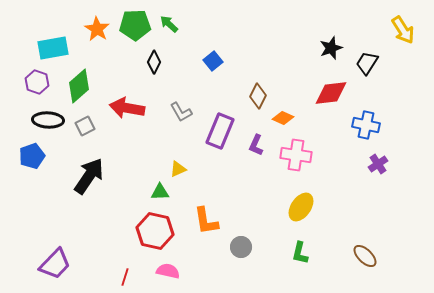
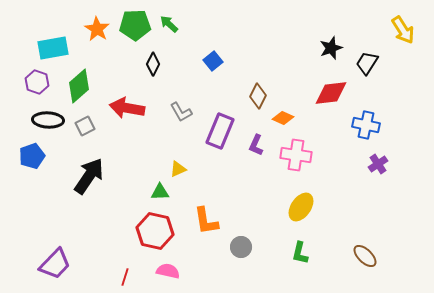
black diamond: moved 1 px left, 2 px down
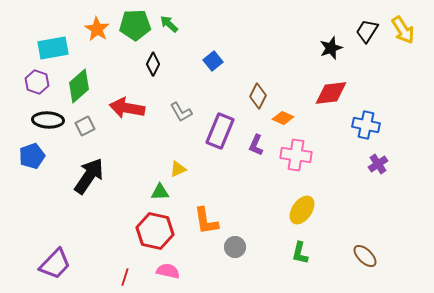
black trapezoid: moved 32 px up
yellow ellipse: moved 1 px right, 3 px down
gray circle: moved 6 px left
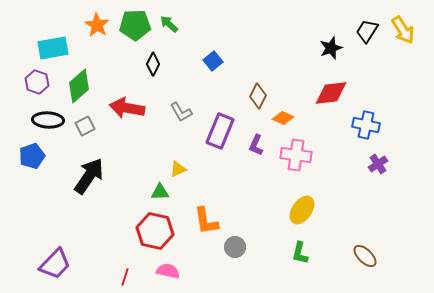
orange star: moved 4 px up
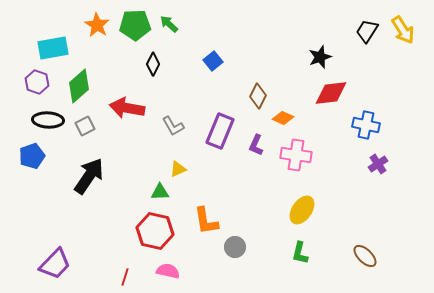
black star: moved 11 px left, 9 px down
gray L-shape: moved 8 px left, 14 px down
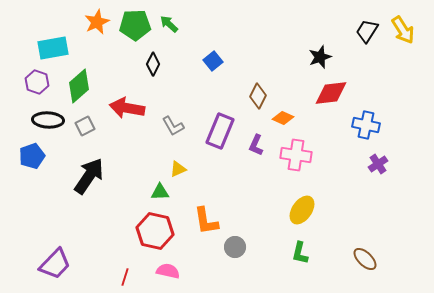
orange star: moved 3 px up; rotated 15 degrees clockwise
brown ellipse: moved 3 px down
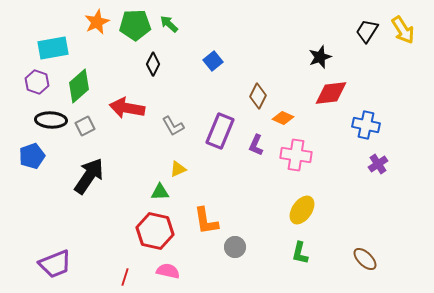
black ellipse: moved 3 px right
purple trapezoid: rotated 24 degrees clockwise
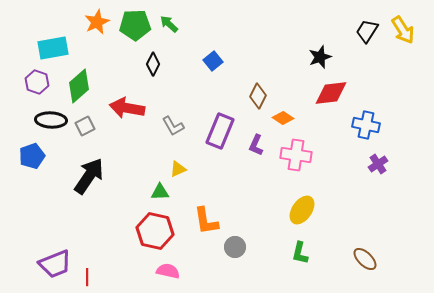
orange diamond: rotated 10 degrees clockwise
red line: moved 38 px left; rotated 18 degrees counterclockwise
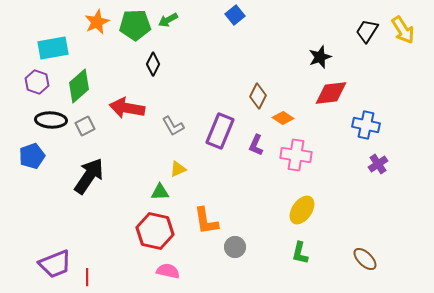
green arrow: moved 1 px left, 4 px up; rotated 72 degrees counterclockwise
blue square: moved 22 px right, 46 px up
